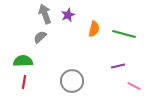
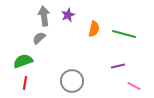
gray arrow: moved 1 px left, 2 px down; rotated 12 degrees clockwise
gray semicircle: moved 1 px left, 1 px down
green semicircle: rotated 18 degrees counterclockwise
red line: moved 1 px right, 1 px down
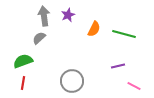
orange semicircle: rotated 14 degrees clockwise
red line: moved 2 px left
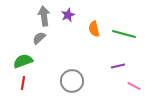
orange semicircle: rotated 140 degrees clockwise
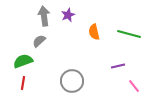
orange semicircle: moved 3 px down
green line: moved 5 px right
gray semicircle: moved 3 px down
pink line: rotated 24 degrees clockwise
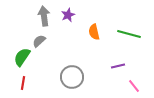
green semicircle: moved 1 px left, 4 px up; rotated 36 degrees counterclockwise
gray circle: moved 4 px up
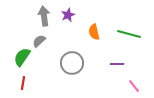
purple line: moved 1 px left, 2 px up; rotated 16 degrees clockwise
gray circle: moved 14 px up
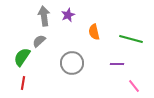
green line: moved 2 px right, 5 px down
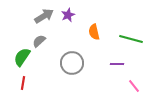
gray arrow: rotated 66 degrees clockwise
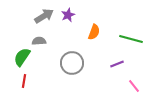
orange semicircle: rotated 147 degrees counterclockwise
gray semicircle: rotated 40 degrees clockwise
purple line: rotated 24 degrees counterclockwise
red line: moved 1 px right, 2 px up
